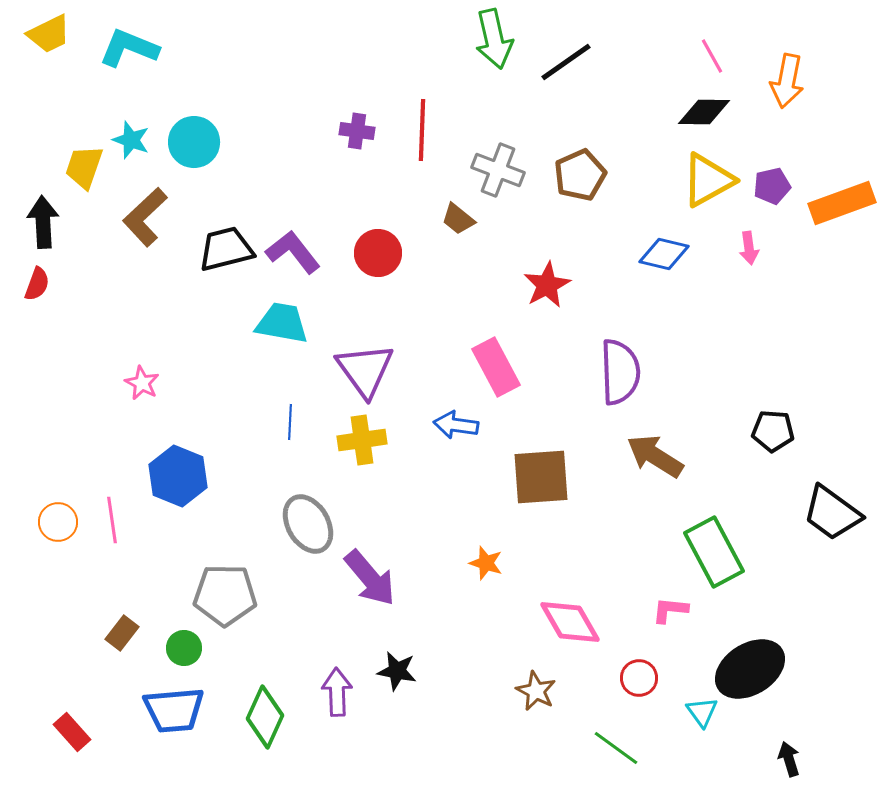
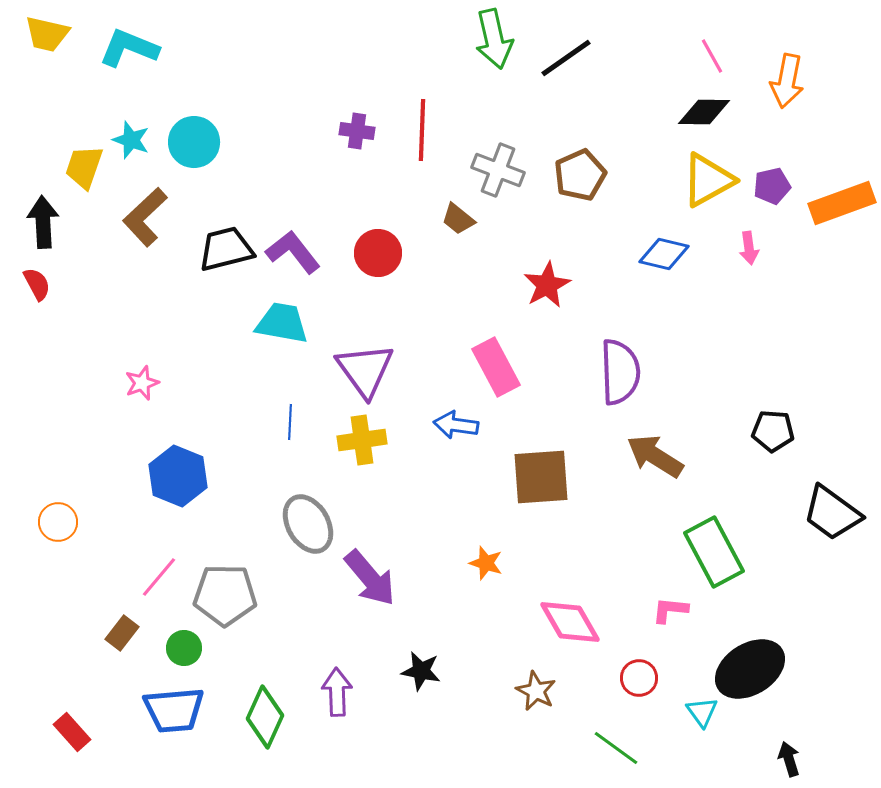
yellow trapezoid at (49, 34): moved 2 px left; rotated 39 degrees clockwise
black line at (566, 62): moved 4 px up
red semicircle at (37, 284): rotated 48 degrees counterclockwise
pink star at (142, 383): rotated 24 degrees clockwise
pink line at (112, 520): moved 47 px right, 57 px down; rotated 48 degrees clockwise
black star at (397, 671): moved 24 px right
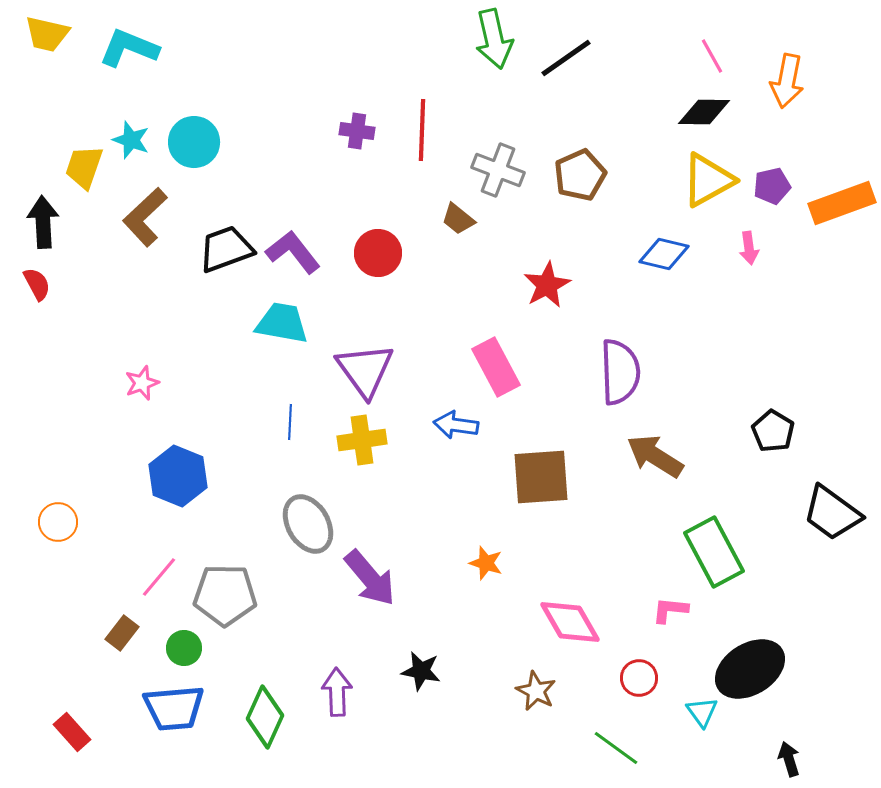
black trapezoid at (226, 249): rotated 6 degrees counterclockwise
black pentagon at (773, 431): rotated 27 degrees clockwise
blue trapezoid at (174, 710): moved 2 px up
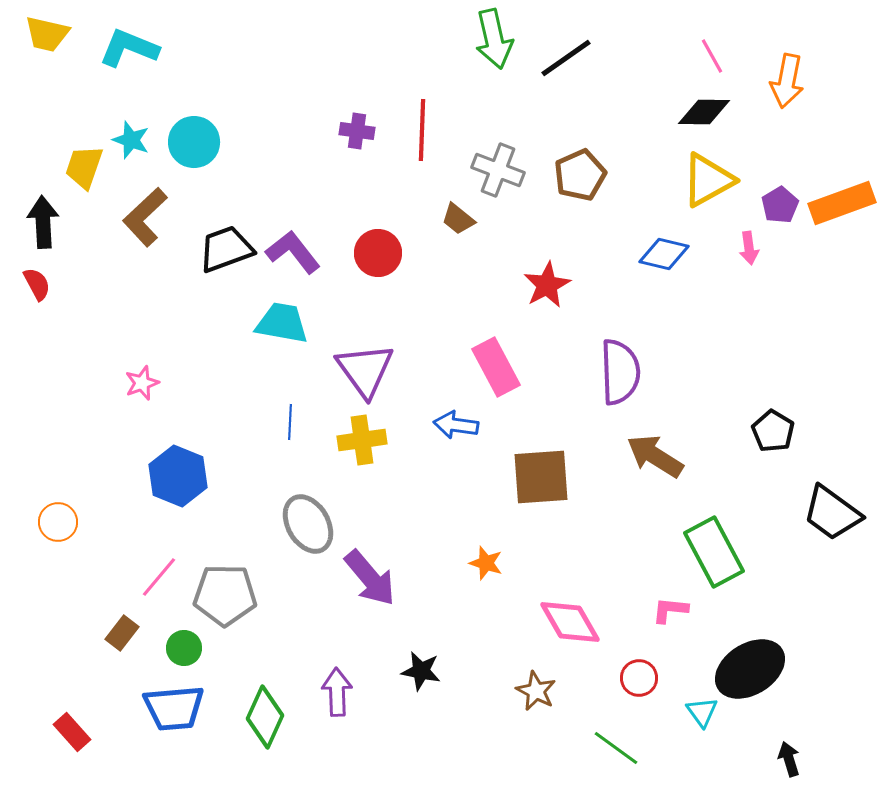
purple pentagon at (772, 186): moved 8 px right, 19 px down; rotated 18 degrees counterclockwise
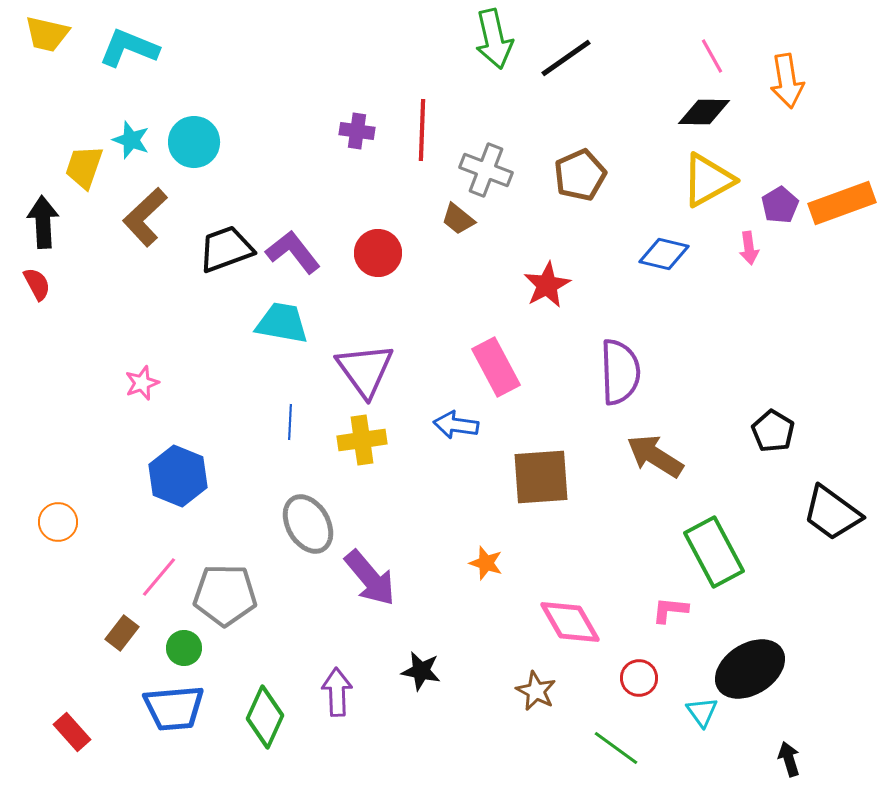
orange arrow at (787, 81): rotated 20 degrees counterclockwise
gray cross at (498, 170): moved 12 px left
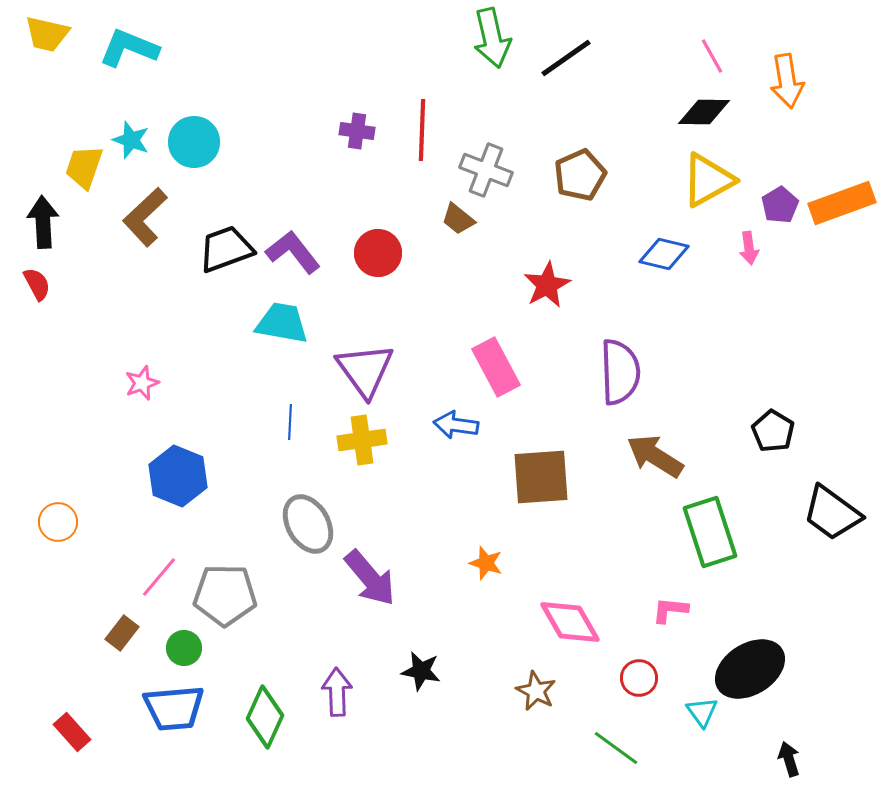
green arrow at (494, 39): moved 2 px left, 1 px up
green rectangle at (714, 552): moved 4 px left, 20 px up; rotated 10 degrees clockwise
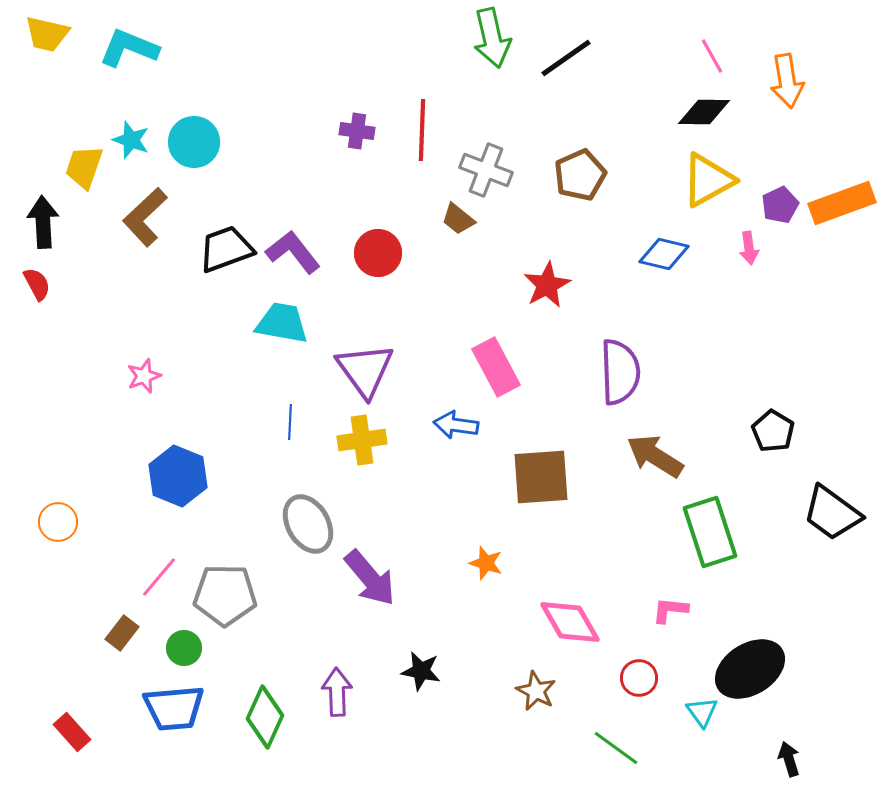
purple pentagon at (780, 205): rotated 6 degrees clockwise
pink star at (142, 383): moved 2 px right, 7 px up
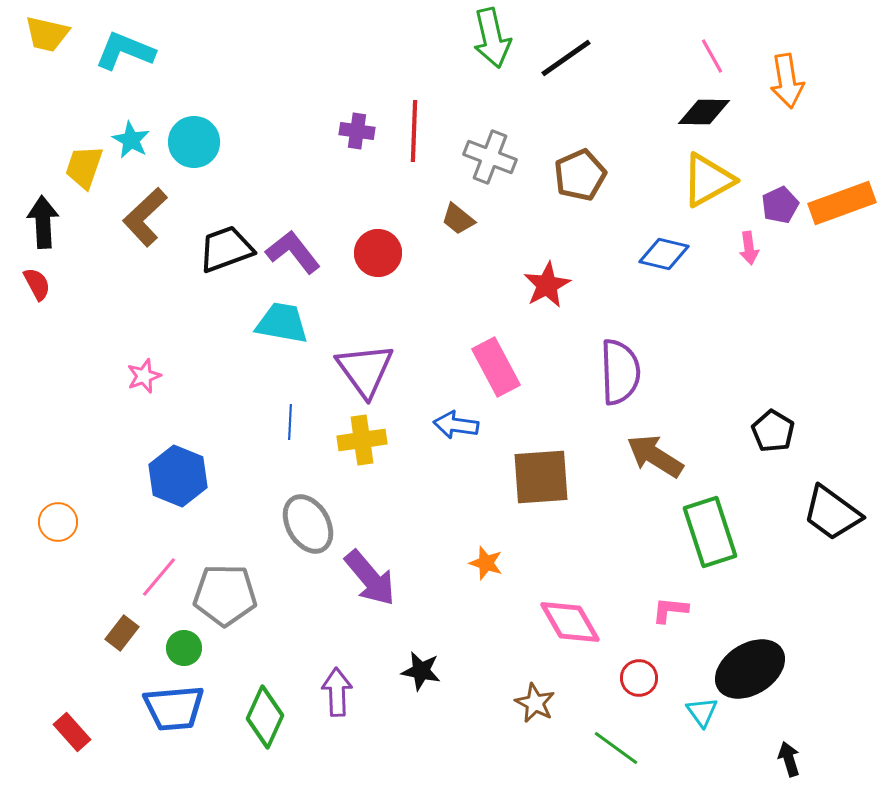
cyan L-shape at (129, 48): moved 4 px left, 3 px down
red line at (422, 130): moved 8 px left, 1 px down
cyan star at (131, 140): rotated 9 degrees clockwise
gray cross at (486, 170): moved 4 px right, 13 px up
brown star at (536, 691): moved 1 px left, 12 px down
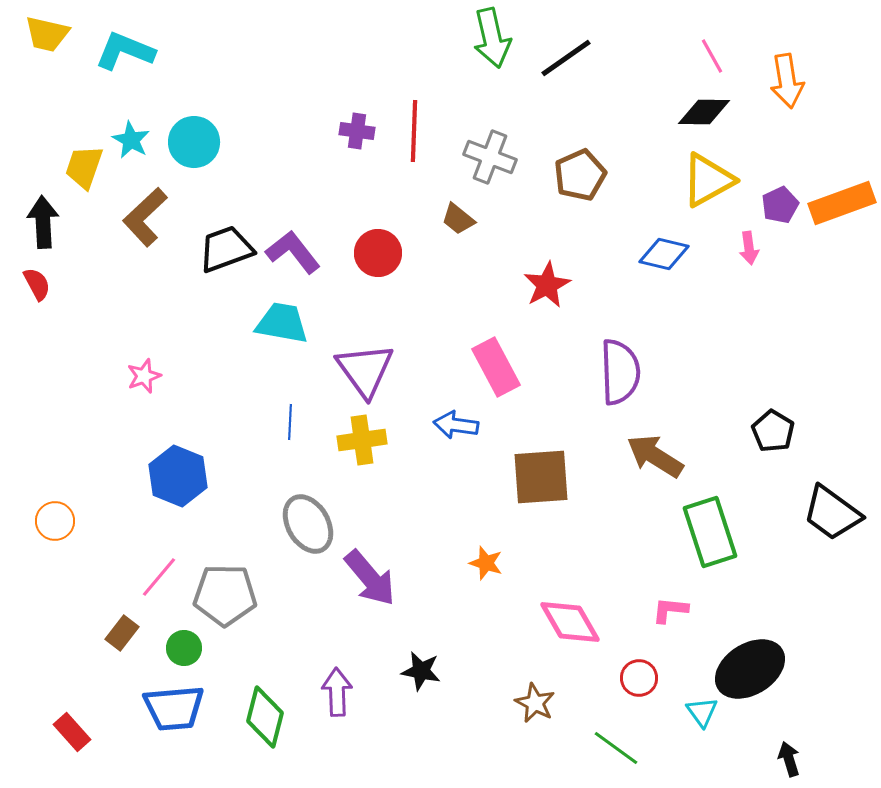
orange circle at (58, 522): moved 3 px left, 1 px up
green diamond at (265, 717): rotated 10 degrees counterclockwise
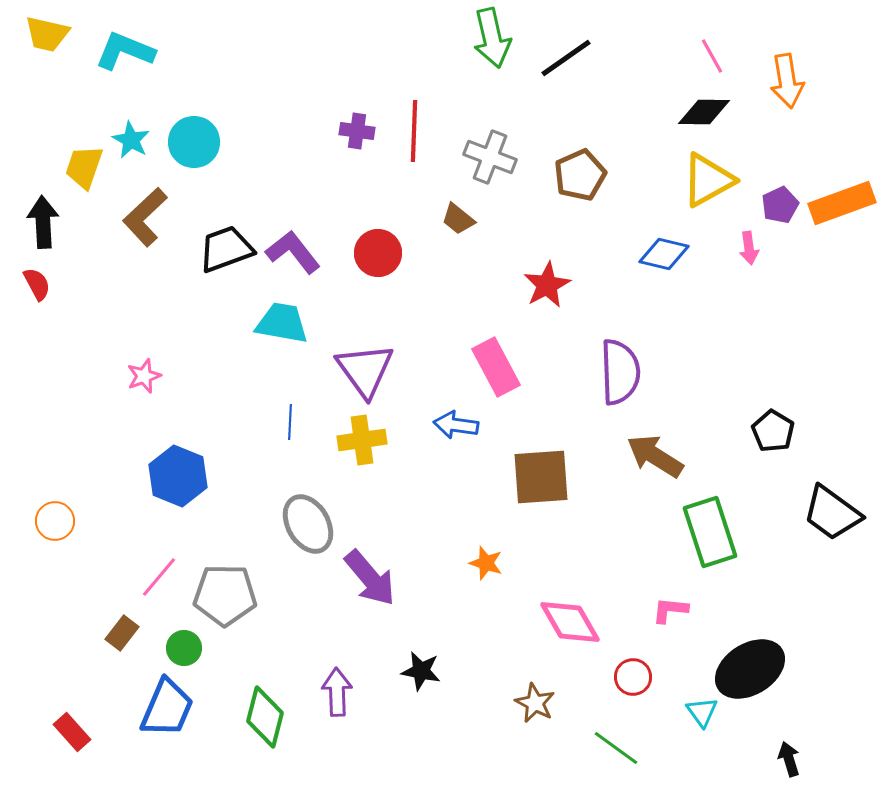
red circle at (639, 678): moved 6 px left, 1 px up
blue trapezoid at (174, 708): moved 7 px left; rotated 62 degrees counterclockwise
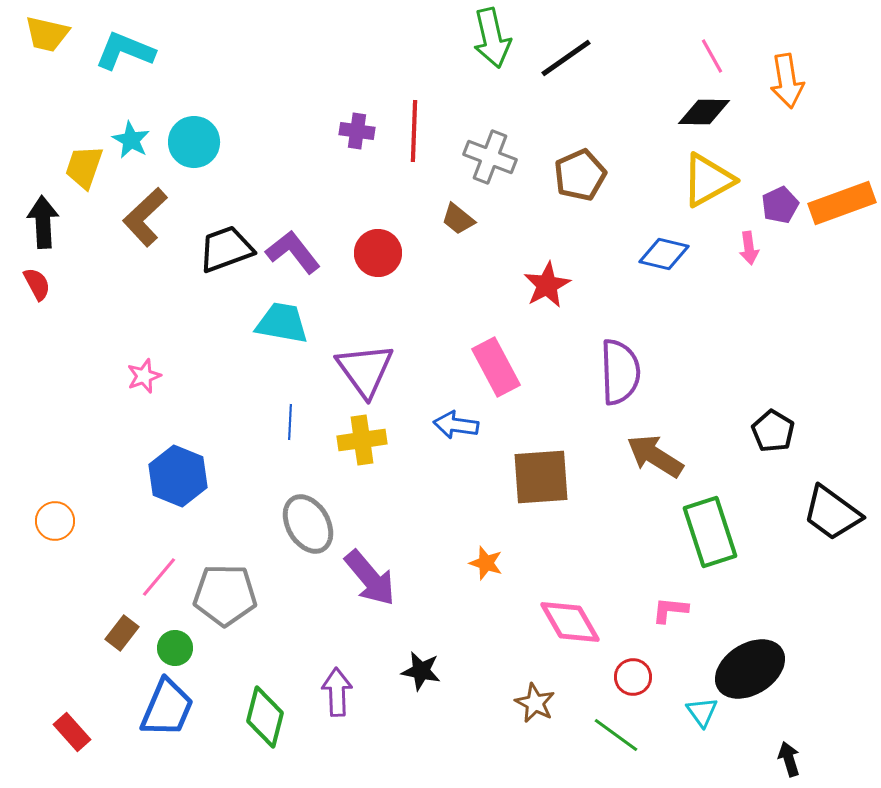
green circle at (184, 648): moved 9 px left
green line at (616, 748): moved 13 px up
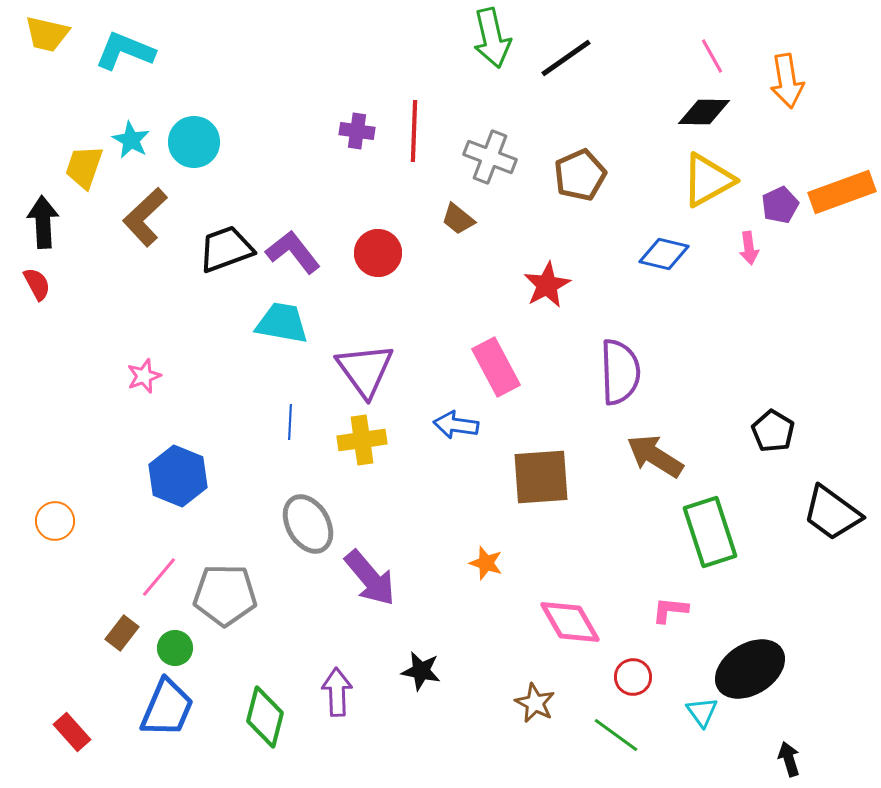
orange rectangle at (842, 203): moved 11 px up
